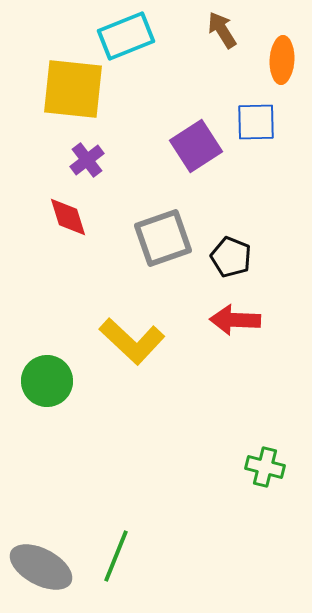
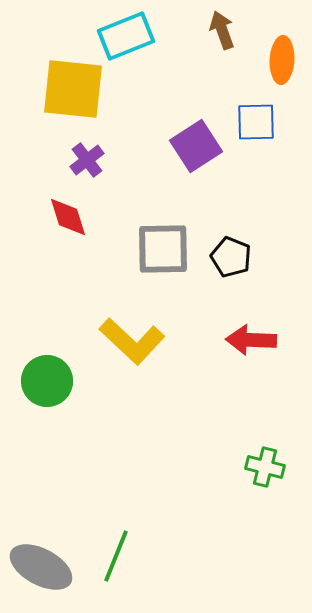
brown arrow: rotated 12 degrees clockwise
gray square: moved 11 px down; rotated 18 degrees clockwise
red arrow: moved 16 px right, 20 px down
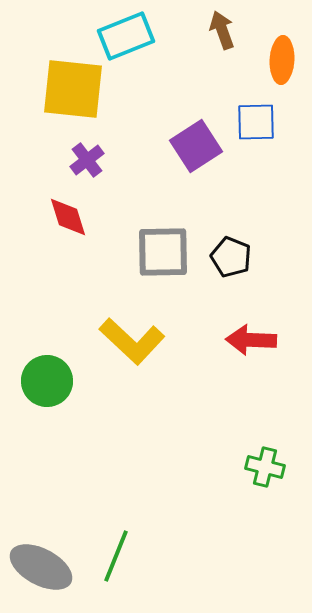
gray square: moved 3 px down
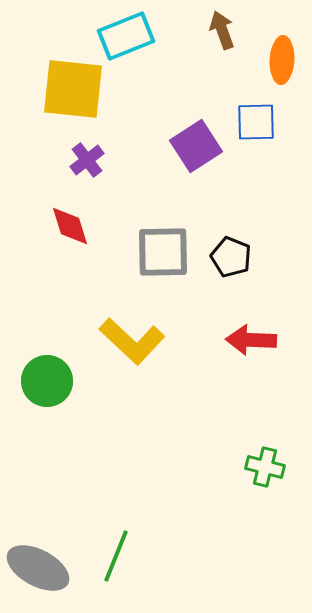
red diamond: moved 2 px right, 9 px down
gray ellipse: moved 3 px left, 1 px down
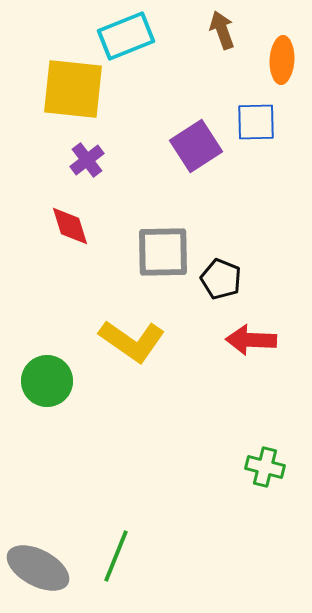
black pentagon: moved 10 px left, 22 px down
yellow L-shape: rotated 8 degrees counterclockwise
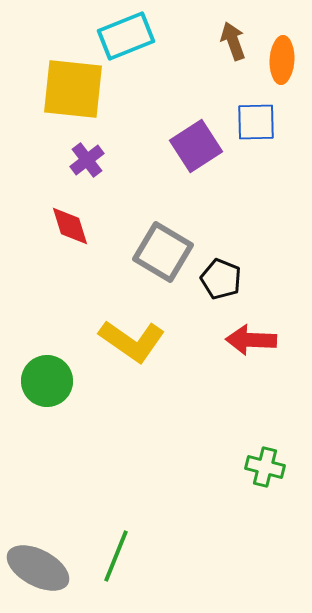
brown arrow: moved 11 px right, 11 px down
gray square: rotated 32 degrees clockwise
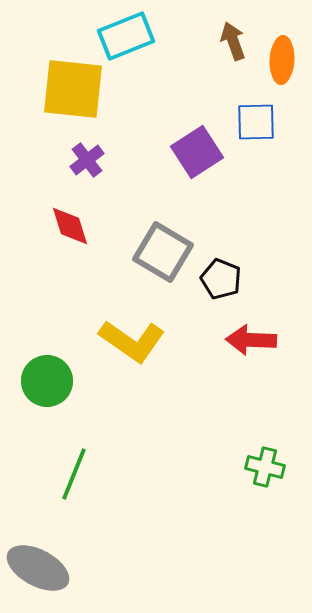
purple square: moved 1 px right, 6 px down
green line: moved 42 px left, 82 px up
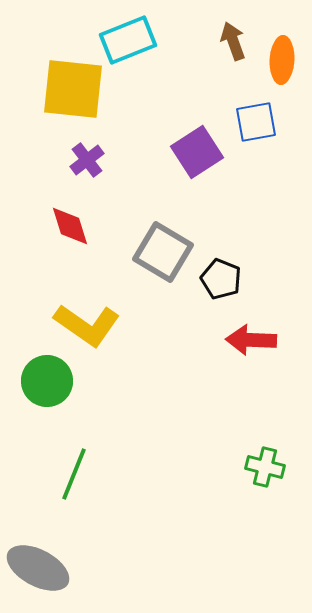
cyan rectangle: moved 2 px right, 4 px down
blue square: rotated 9 degrees counterclockwise
yellow L-shape: moved 45 px left, 16 px up
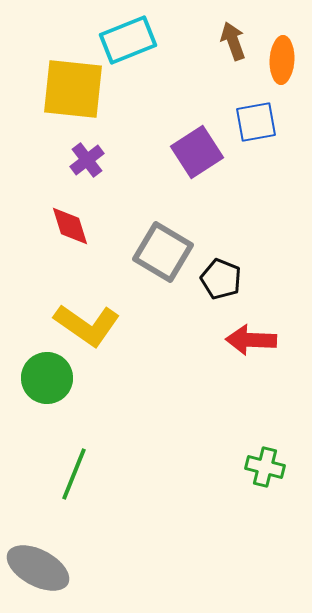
green circle: moved 3 px up
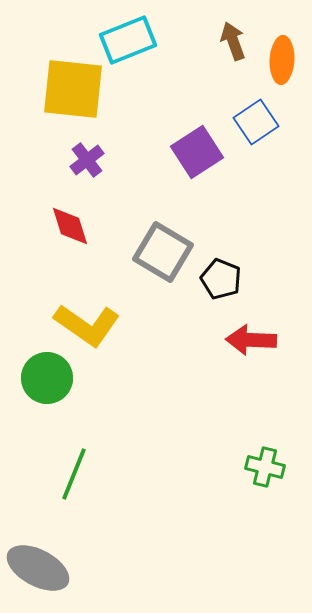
blue square: rotated 24 degrees counterclockwise
